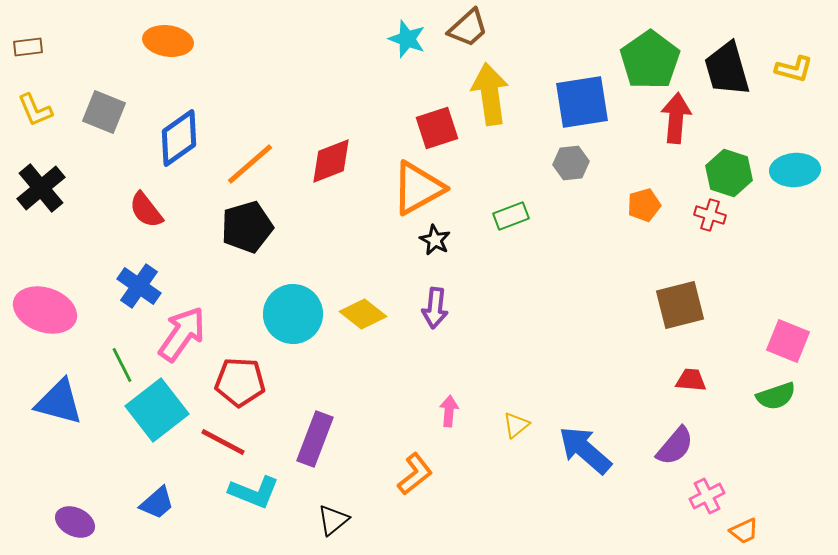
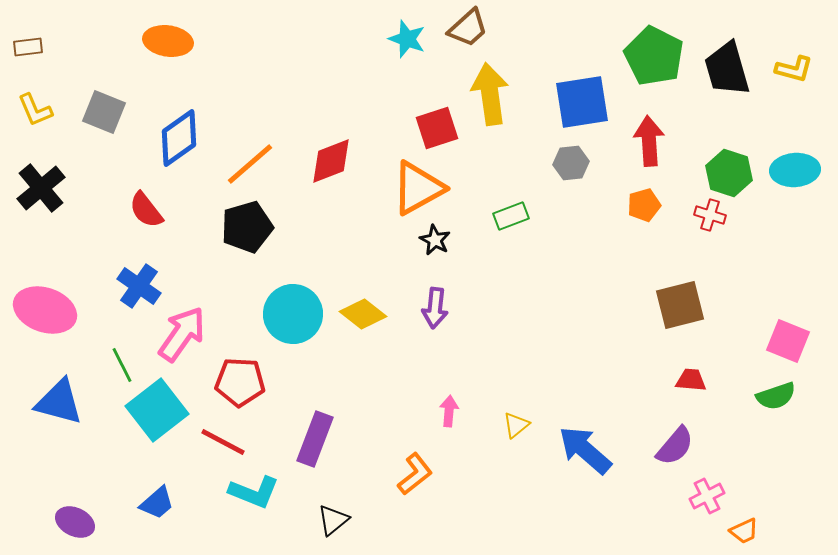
green pentagon at (650, 60): moved 4 px right, 4 px up; rotated 10 degrees counterclockwise
red arrow at (676, 118): moved 27 px left, 23 px down; rotated 9 degrees counterclockwise
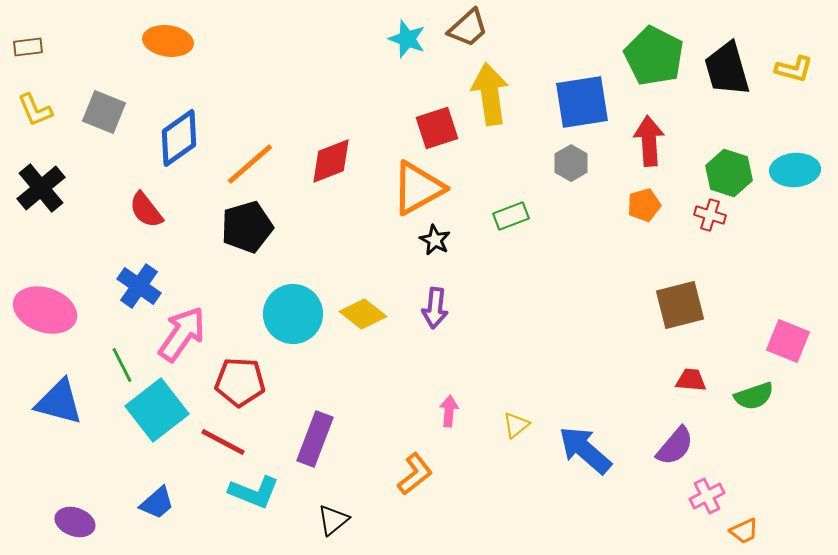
gray hexagon at (571, 163): rotated 24 degrees counterclockwise
green semicircle at (776, 396): moved 22 px left
purple ellipse at (75, 522): rotated 6 degrees counterclockwise
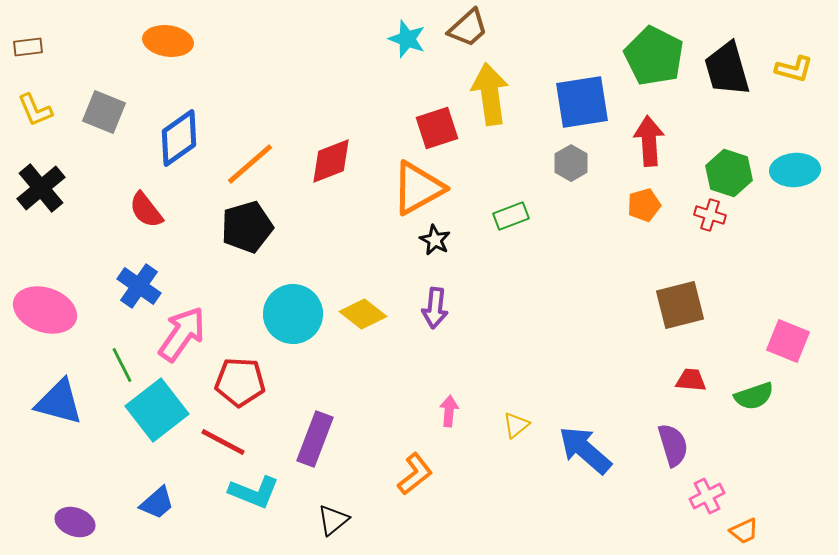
purple semicircle at (675, 446): moved 2 px left, 1 px up; rotated 57 degrees counterclockwise
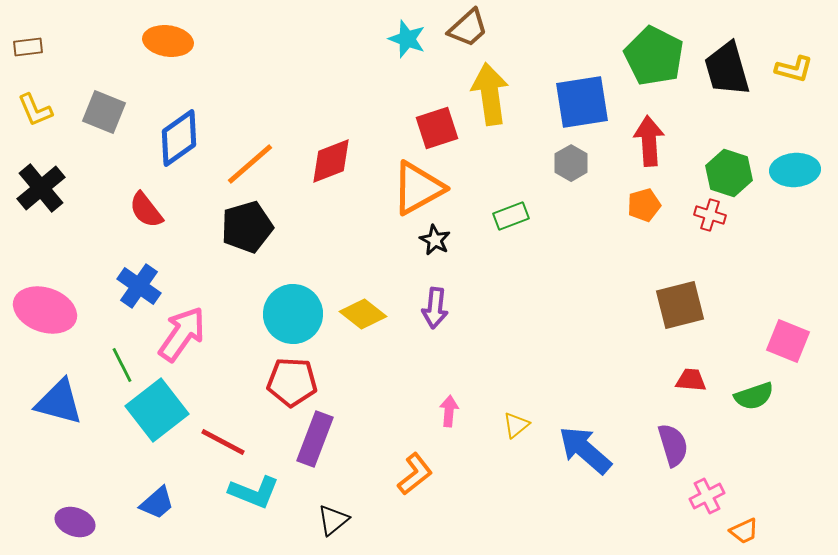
red pentagon at (240, 382): moved 52 px right
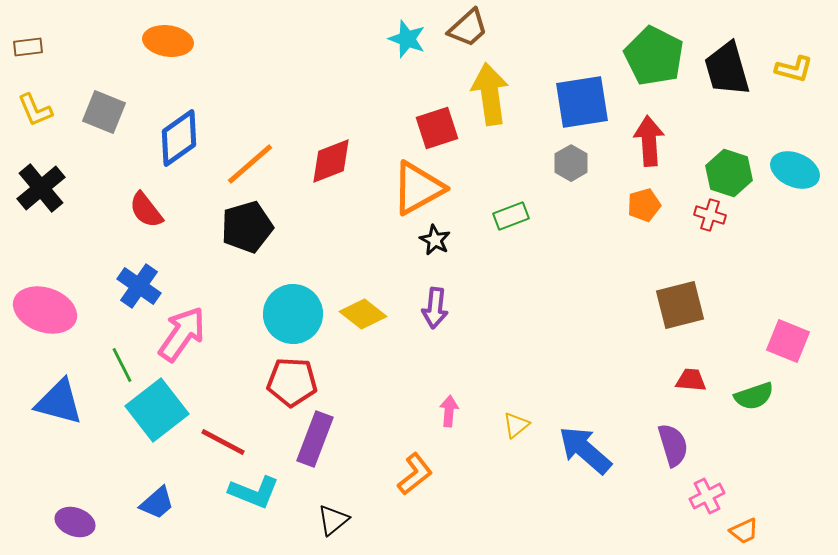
cyan ellipse at (795, 170): rotated 27 degrees clockwise
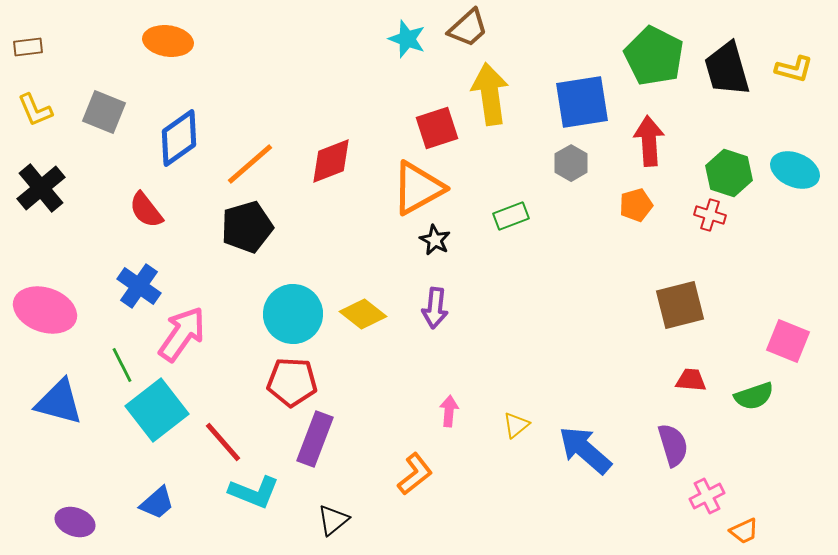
orange pentagon at (644, 205): moved 8 px left
red line at (223, 442): rotated 21 degrees clockwise
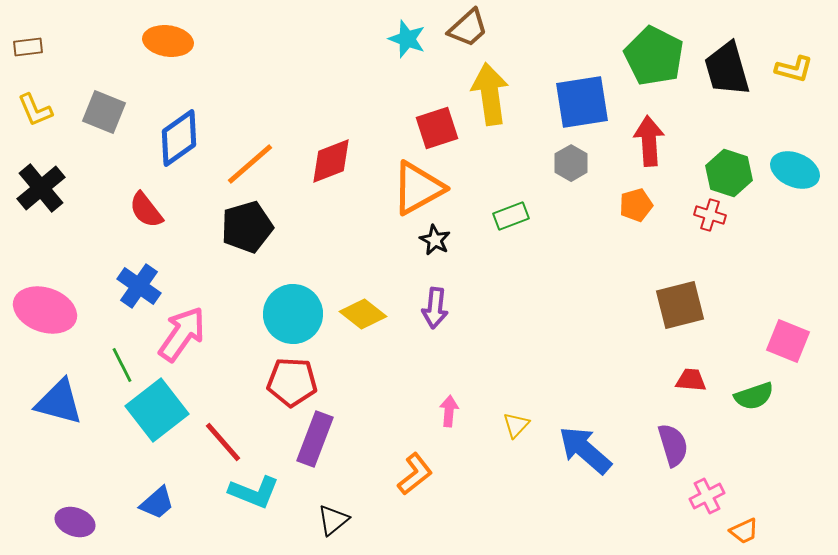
yellow triangle at (516, 425): rotated 8 degrees counterclockwise
